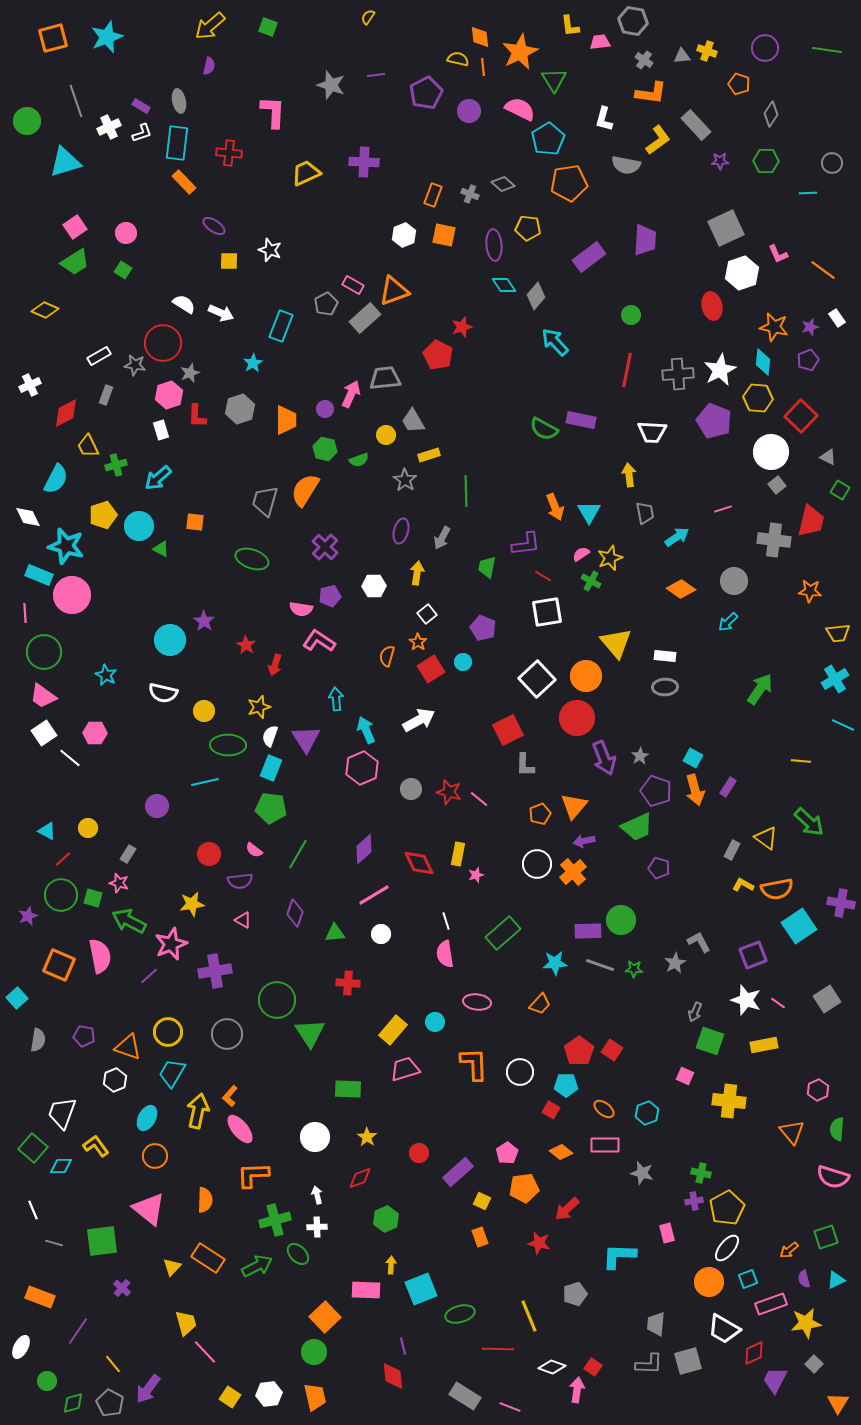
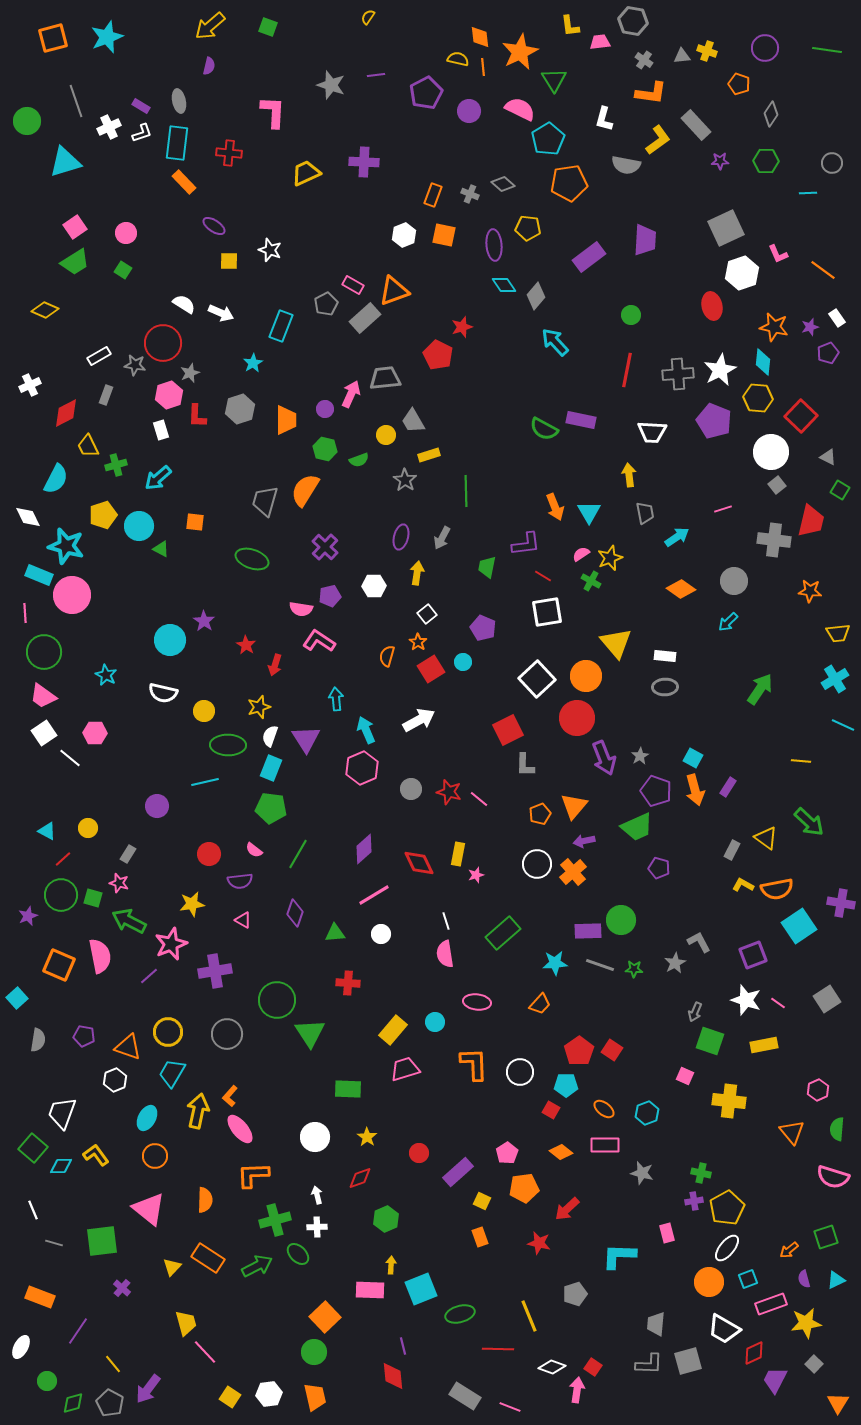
purple pentagon at (808, 360): moved 20 px right, 7 px up
purple ellipse at (401, 531): moved 6 px down
yellow L-shape at (96, 1146): moved 9 px down
pink rectangle at (366, 1290): moved 4 px right
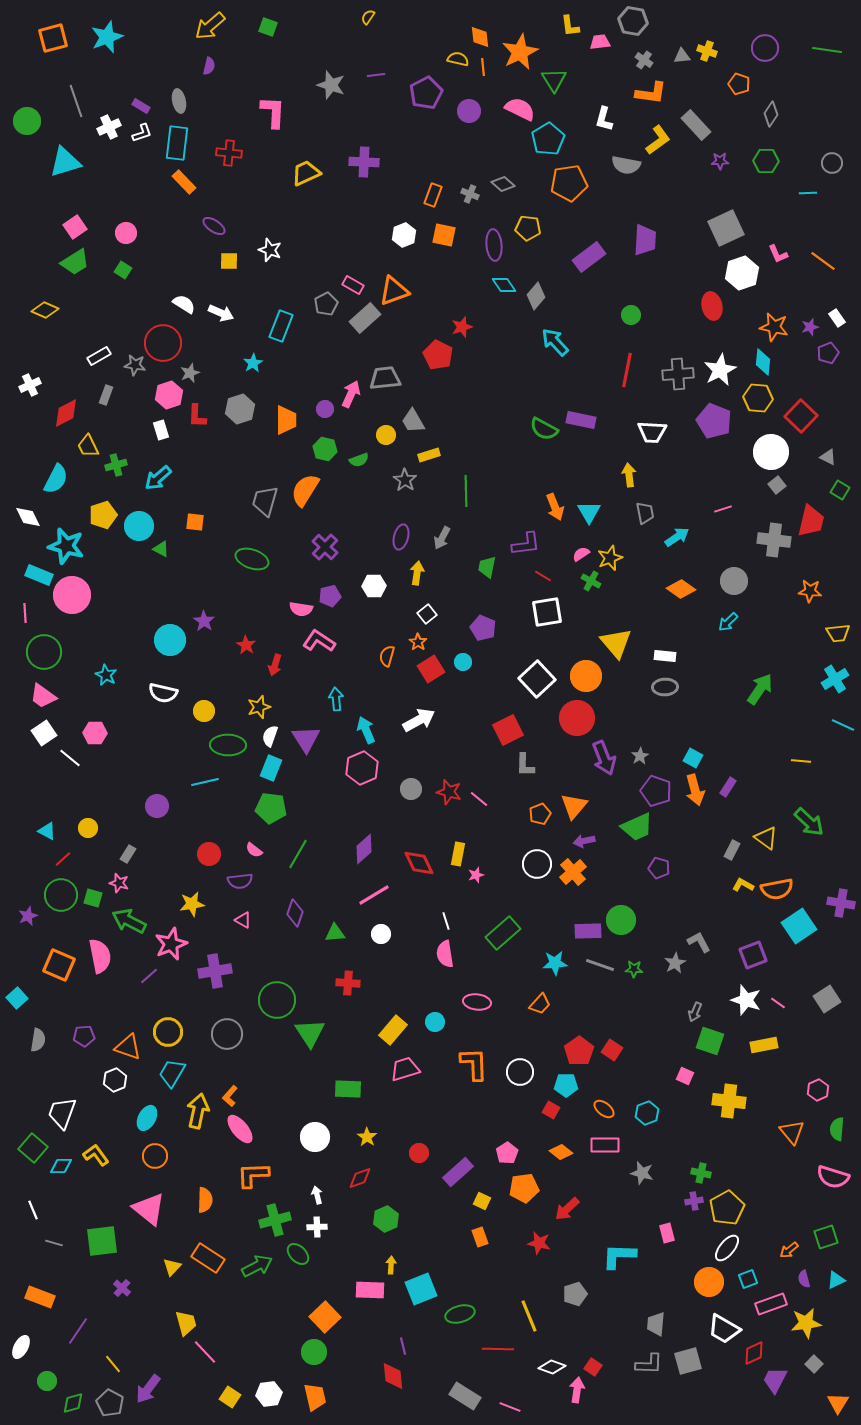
orange line at (823, 270): moved 9 px up
purple pentagon at (84, 1036): rotated 15 degrees counterclockwise
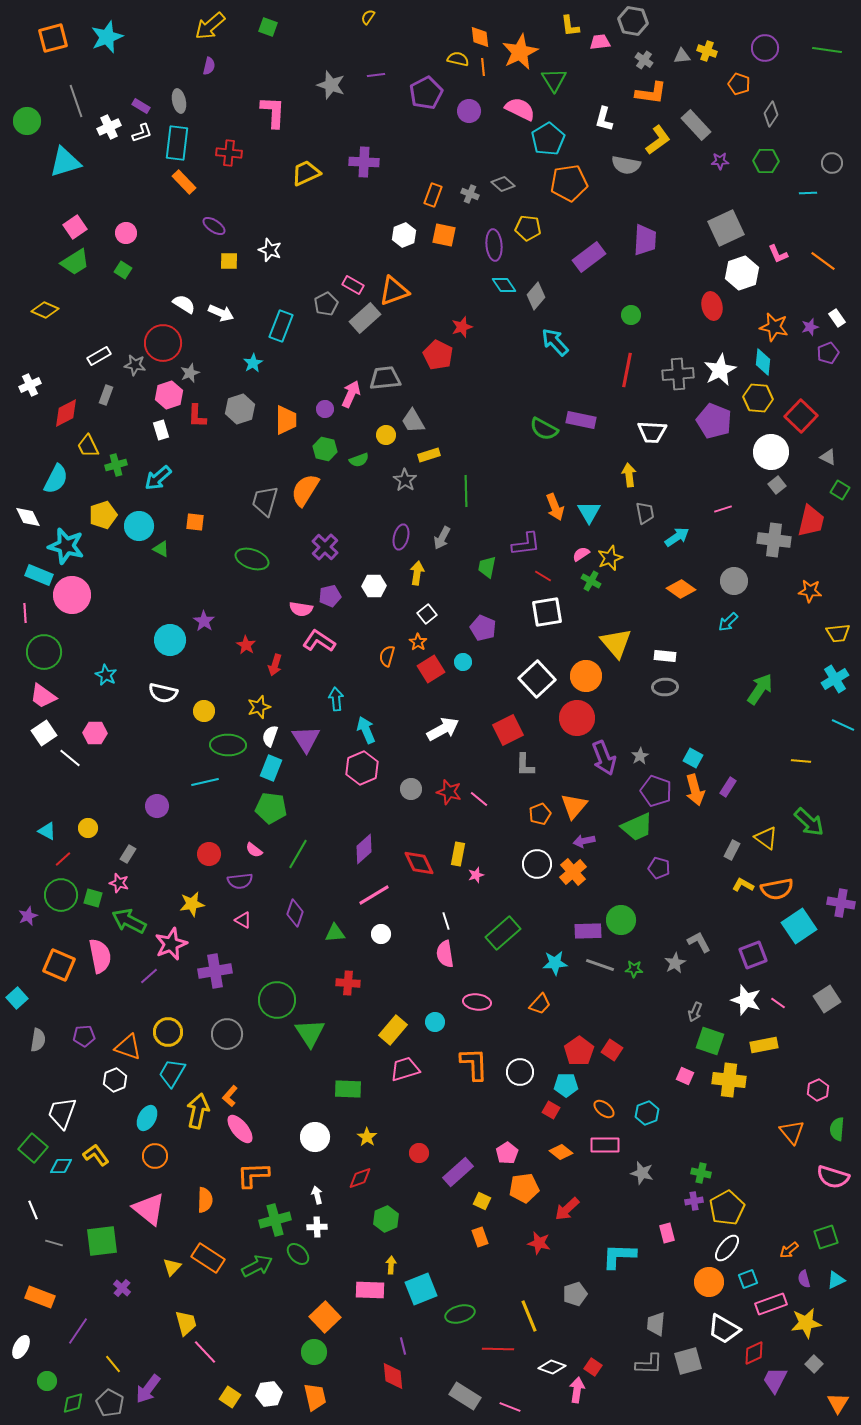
white arrow at (419, 720): moved 24 px right, 9 px down
yellow cross at (729, 1101): moved 21 px up
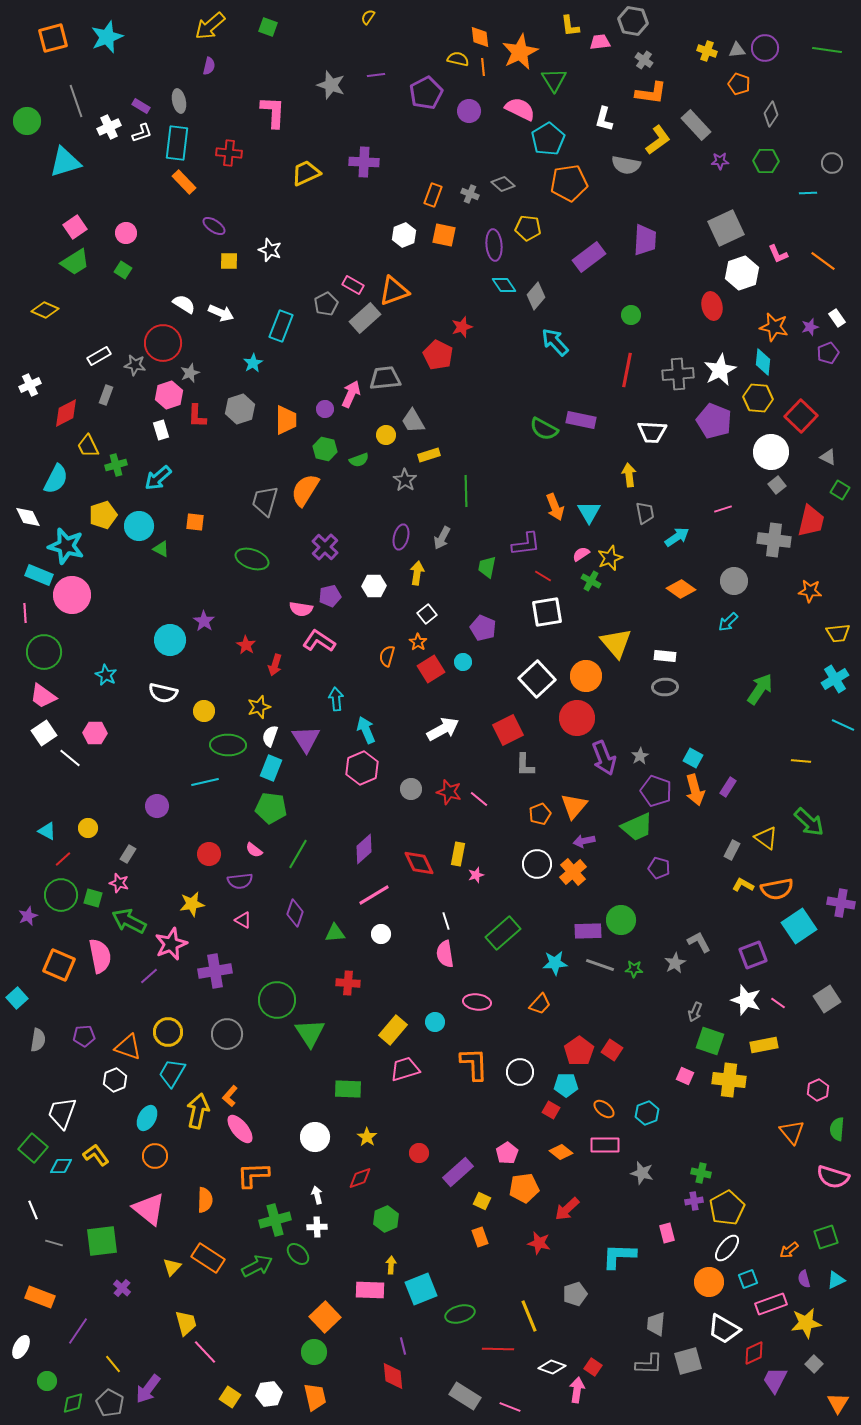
gray triangle at (682, 56): moved 55 px right, 6 px up
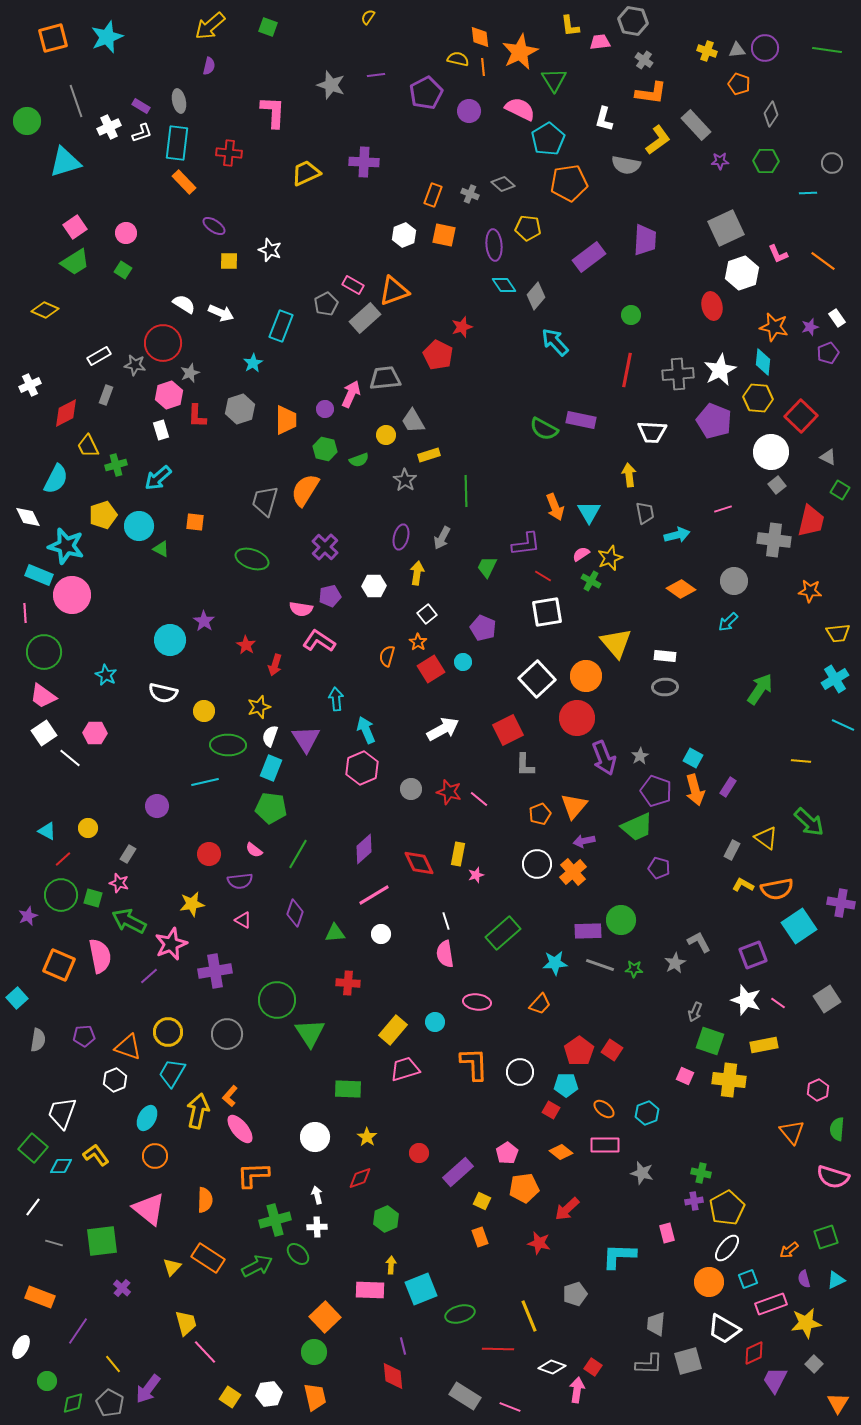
cyan arrow at (677, 537): moved 2 px up; rotated 20 degrees clockwise
green trapezoid at (487, 567): rotated 15 degrees clockwise
white line at (33, 1210): moved 3 px up; rotated 60 degrees clockwise
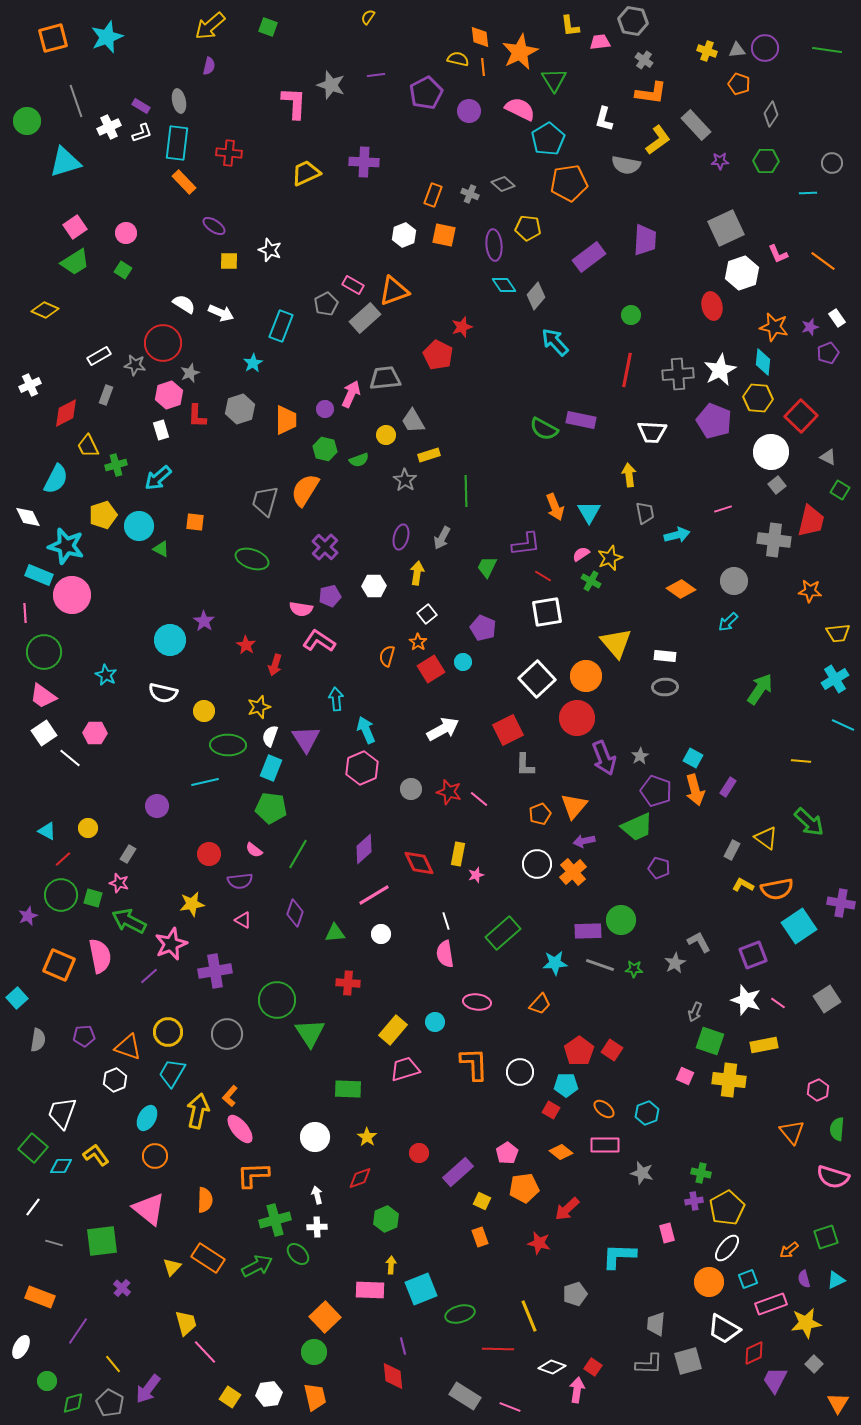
pink L-shape at (273, 112): moved 21 px right, 9 px up
